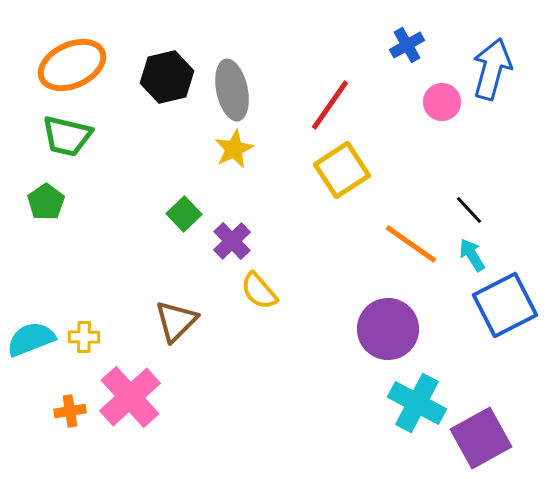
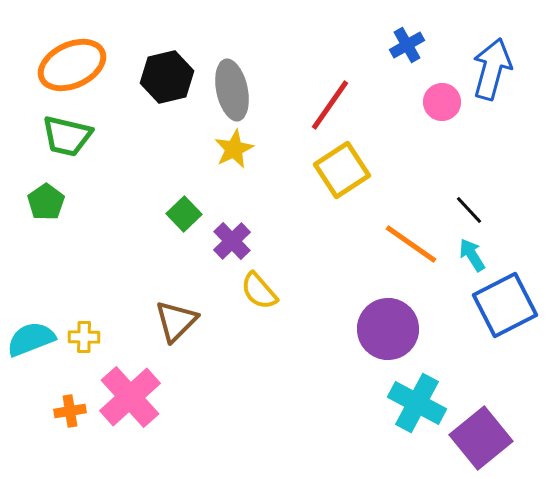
purple square: rotated 10 degrees counterclockwise
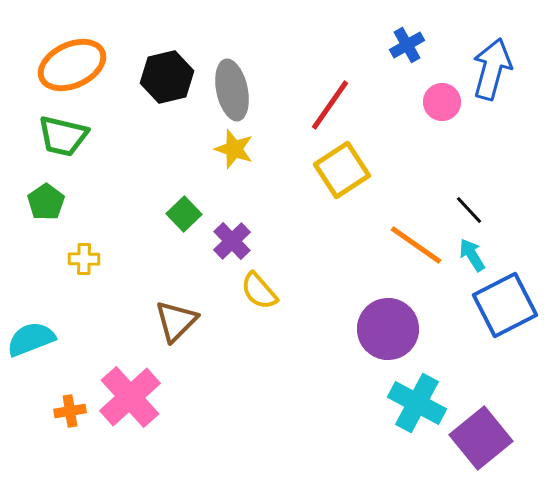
green trapezoid: moved 4 px left
yellow star: rotated 27 degrees counterclockwise
orange line: moved 5 px right, 1 px down
yellow cross: moved 78 px up
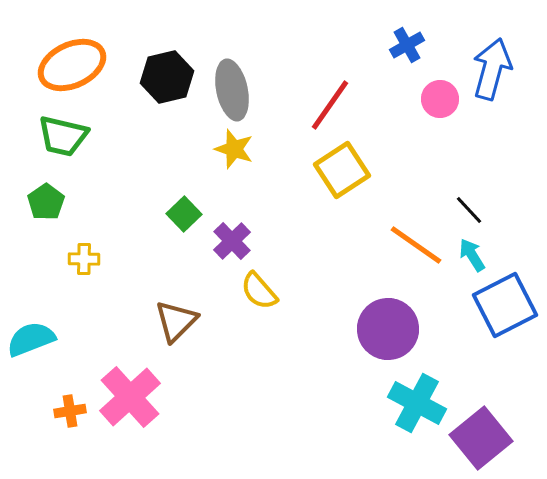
pink circle: moved 2 px left, 3 px up
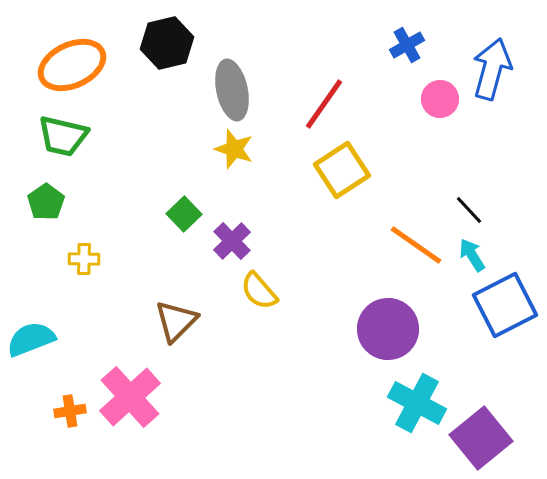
black hexagon: moved 34 px up
red line: moved 6 px left, 1 px up
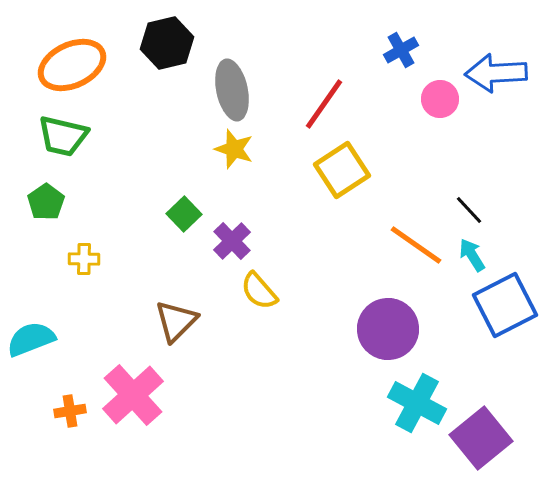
blue cross: moved 6 px left, 5 px down
blue arrow: moved 4 px right, 4 px down; rotated 108 degrees counterclockwise
pink cross: moved 3 px right, 2 px up
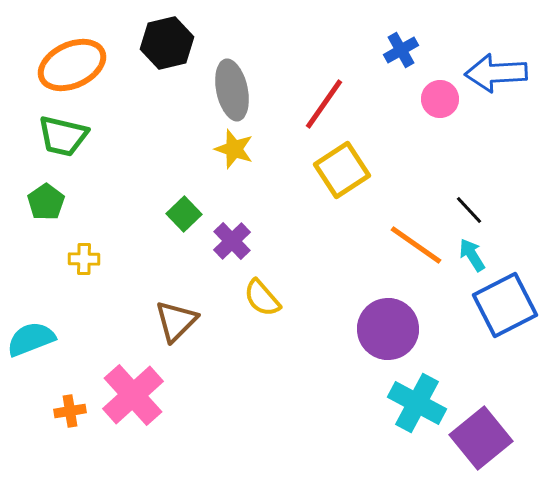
yellow semicircle: moved 3 px right, 7 px down
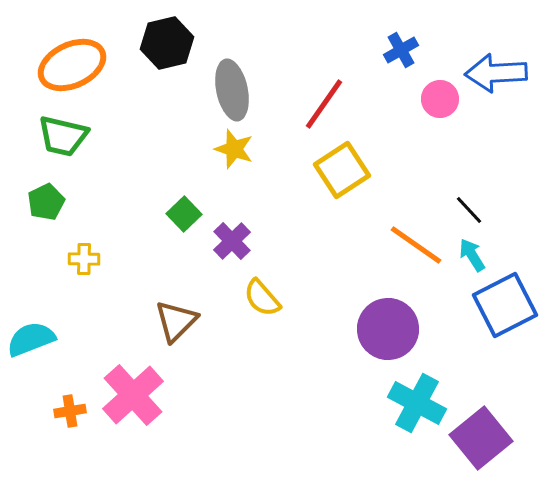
green pentagon: rotated 9 degrees clockwise
